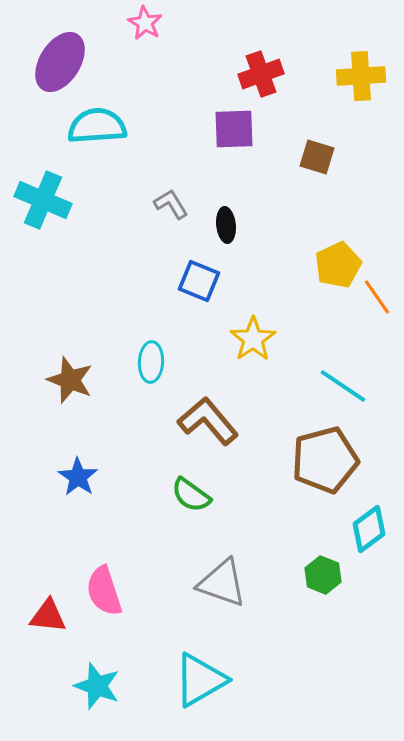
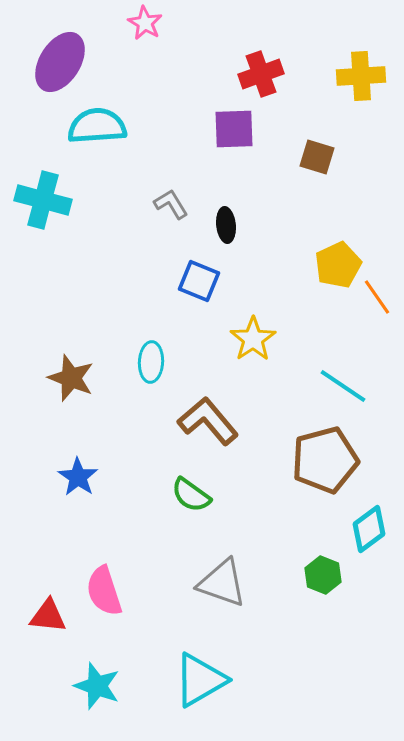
cyan cross: rotated 8 degrees counterclockwise
brown star: moved 1 px right, 2 px up
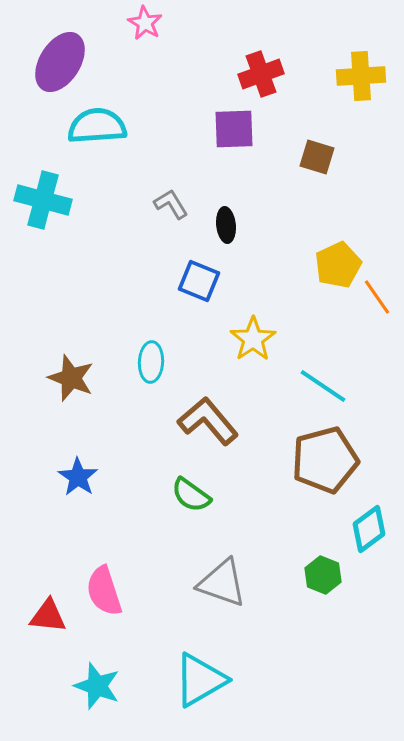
cyan line: moved 20 px left
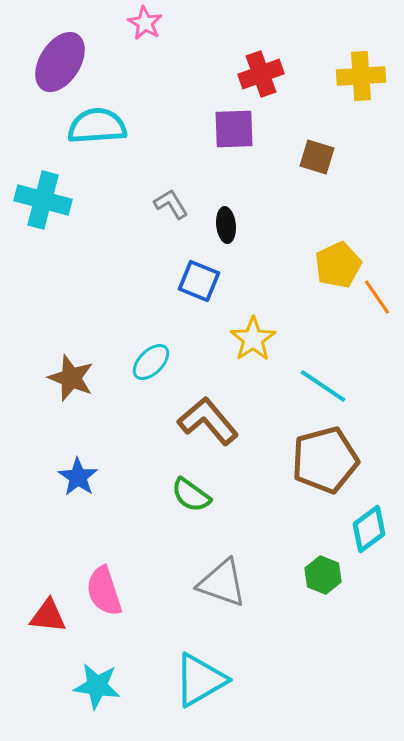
cyan ellipse: rotated 42 degrees clockwise
cyan star: rotated 12 degrees counterclockwise
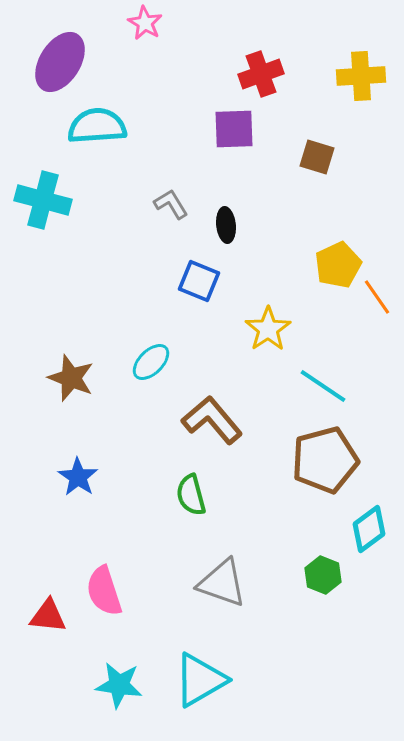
yellow star: moved 15 px right, 10 px up
brown L-shape: moved 4 px right, 1 px up
green semicircle: rotated 39 degrees clockwise
cyan star: moved 22 px right, 1 px up
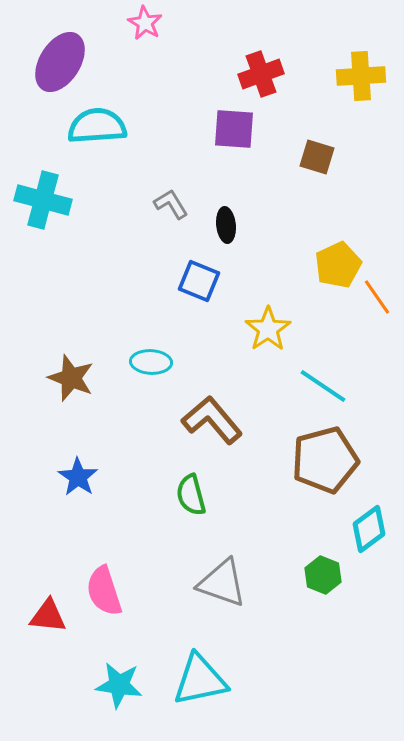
purple square: rotated 6 degrees clockwise
cyan ellipse: rotated 48 degrees clockwise
cyan triangle: rotated 18 degrees clockwise
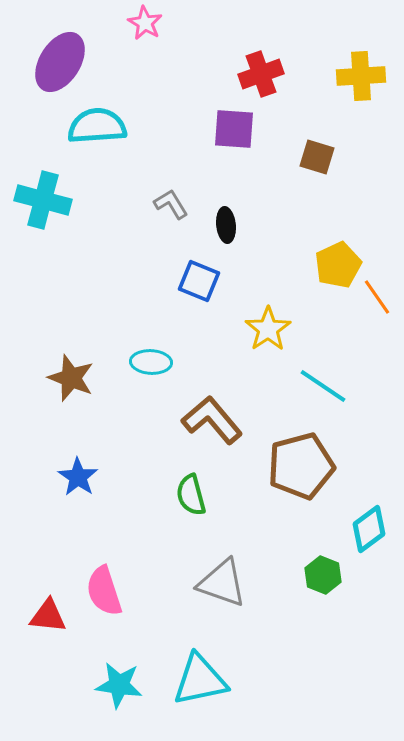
brown pentagon: moved 24 px left, 6 px down
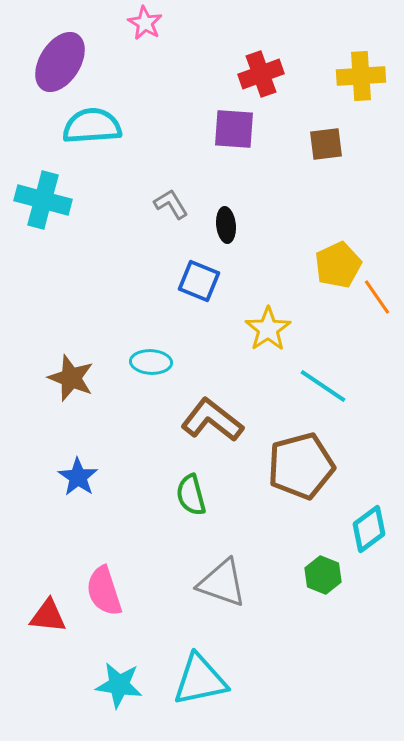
cyan semicircle: moved 5 px left
brown square: moved 9 px right, 13 px up; rotated 24 degrees counterclockwise
brown L-shape: rotated 12 degrees counterclockwise
